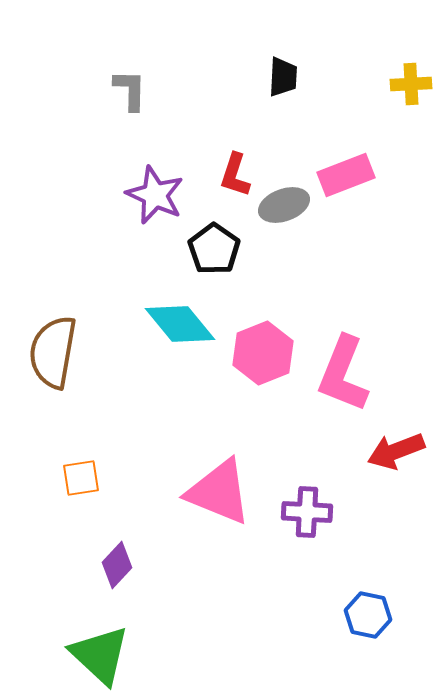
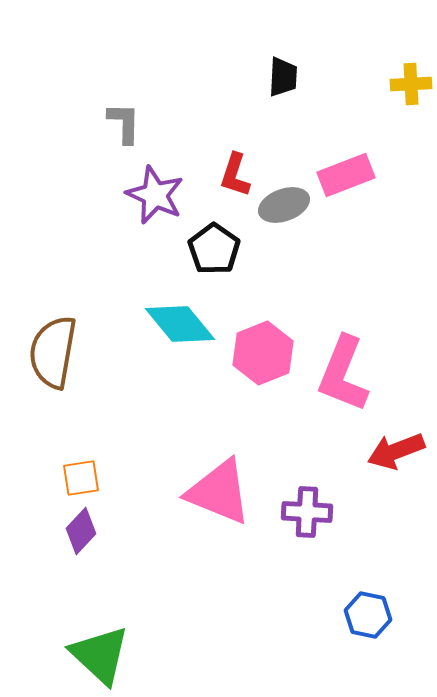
gray L-shape: moved 6 px left, 33 px down
purple diamond: moved 36 px left, 34 px up
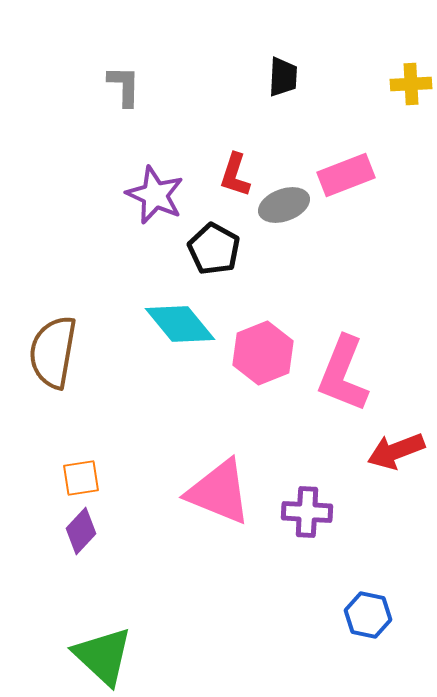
gray L-shape: moved 37 px up
black pentagon: rotated 6 degrees counterclockwise
green triangle: moved 3 px right, 1 px down
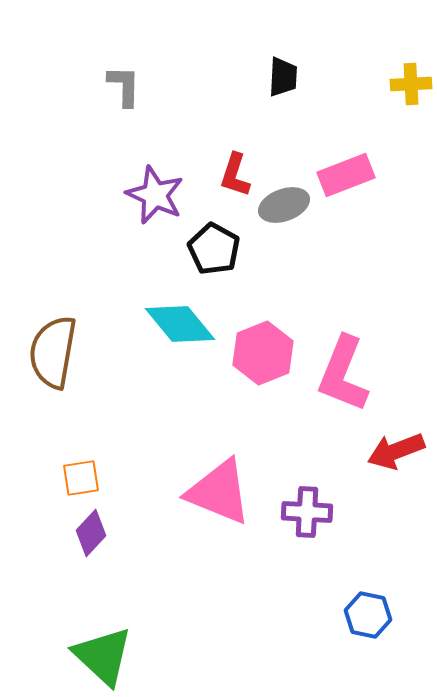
purple diamond: moved 10 px right, 2 px down
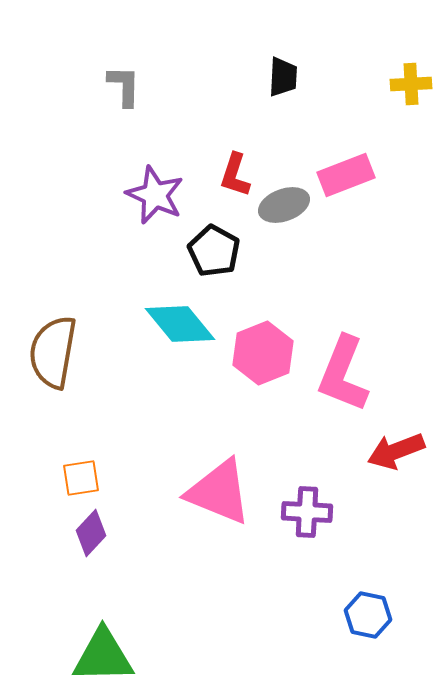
black pentagon: moved 2 px down
green triangle: rotated 44 degrees counterclockwise
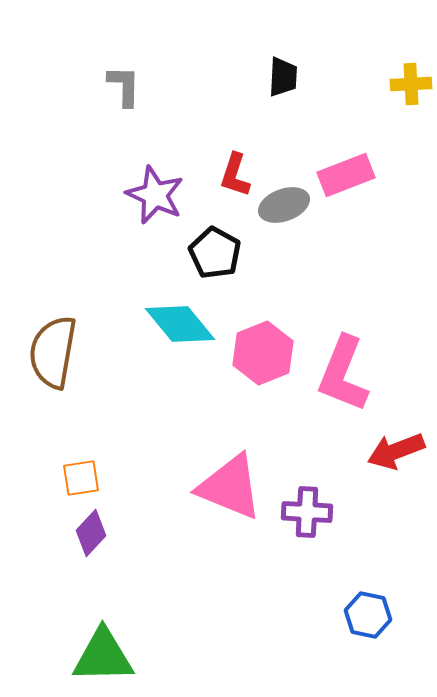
black pentagon: moved 1 px right, 2 px down
pink triangle: moved 11 px right, 5 px up
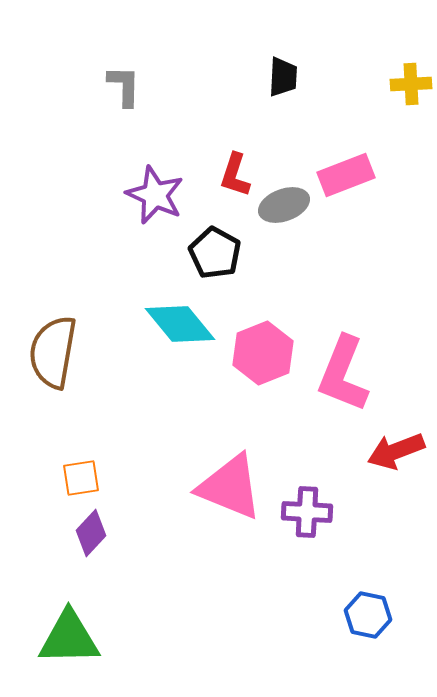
green triangle: moved 34 px left, 18 px up
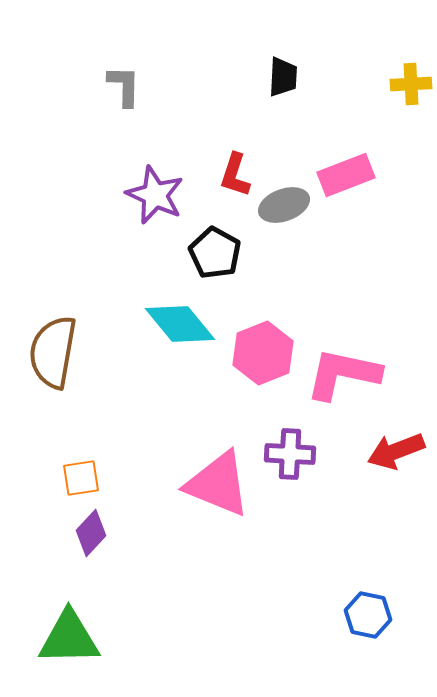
pink L-shape: rotated 80 degrees clockwise
pink triangle: moved 12 px left, 3 px up
purple cross: moved 17 px left, 58 px up
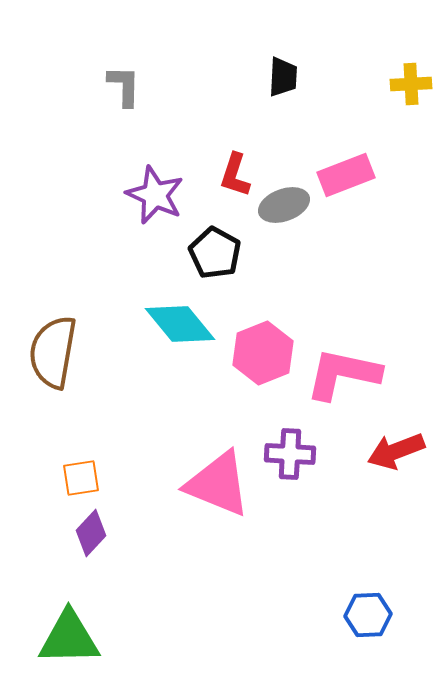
blue hexagon: rotated 15 degrees counterclockwise
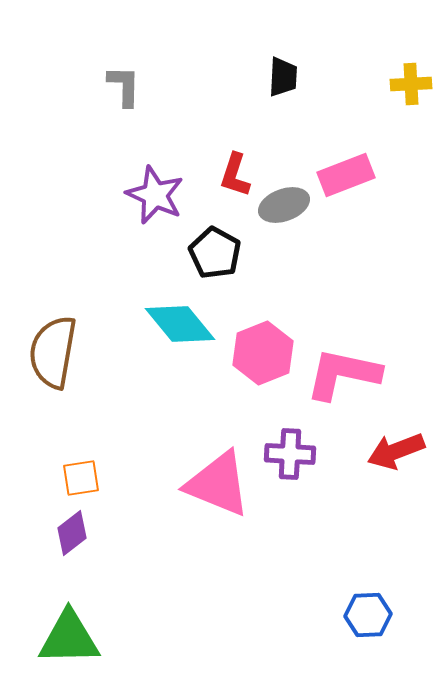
purple diamond: moved 19 px left; rotated 9 degrees clockwise
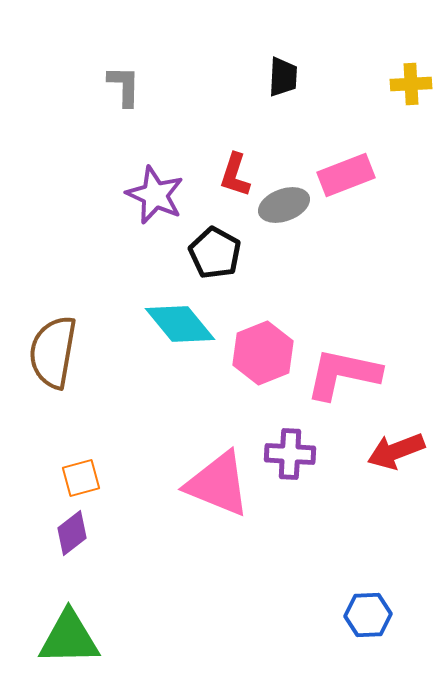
orange square: rotated 6 degrees counterclockwise
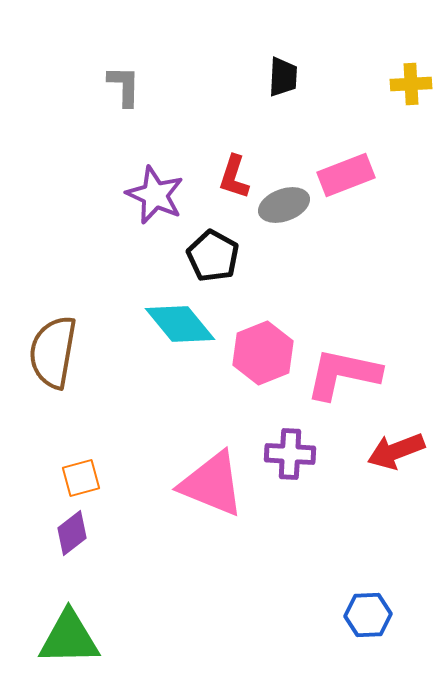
red L-shape: moved 1 px left, 2 px down
black pentagon: moved 2 px left, 3 px down
pink triangle: moved 6 px left
